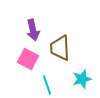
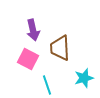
cyan star: moved 2 px right, 1 px up
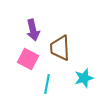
cyan line: moved 1 px up; rotated 30 degrees clockwise
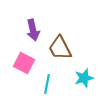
brown trapezoid: rotated 24 degrees counterclockwise
pink square: moved 4 px left, 4 px down
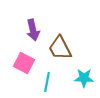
cyan star: rotated 18 degrees clockwise
cyan line: moved 2 px up
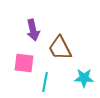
pink square: rotated 20 degrees counterclockwise
cyan line: moved 2 px left
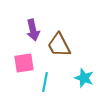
brown trapezoid: moved 1 px left, 3 px up
pink square: rotated 15 degrees counterclockwise
cyan star: rotated 18 degrees clockwise
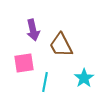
brown trapezoid: moved 2 px right
cyan star: rotated 18 degrees clockwise
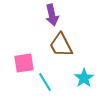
purple arrow: moved 19 px right, 15 px up
cyan line: rotated 42 degrees counterclockwise
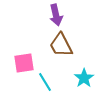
purple arrow: moved 4 px right
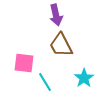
pink square: rotated 15 degrees clockwise
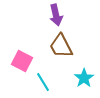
brown trapezoid: moved 1 px down
pink square: moved 2 px left, 2 px up; rotated 20 degrees clockwise
cyan line: moved 2 px left
